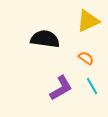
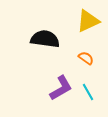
cyan line: moved 4 px left, 6 px down
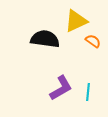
yellow triangle: moved 12 px left
orange semicircle: moved 7 px right, 17 px up
cyan line: rotated 36 degrees clockwise
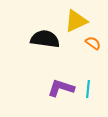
orange semicircle: moved 2 px down
purple L-shape: rotated 132 degrees counterclockwise
cyan line: moved 3 px up
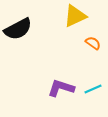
yellow triangle: moved 1 px left, 5 px up
black semicircle: moved 27 px left, 10 px up; rotated 144 degrees clockwise
cyan line: moved 5 px right; rotated 60 degrees clockwise
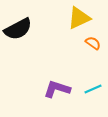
yellow triangle: moved 4 px right, 2 px down
purple L-shape: moved 4 px left, 1 px down
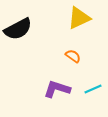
orange semicircle: moved 20 px left, 13 px down
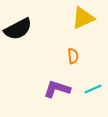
yellow triangle: moved 4 px right
orange semicircle: rotated 49 degrees clockwise
